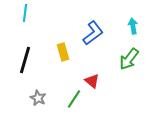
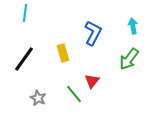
blue L-shape: rotated 25 degrees counterclockwise
yellow rectangle: moved 1 px down
black line: moved 1 px left, 1 px up; rotated 20 degrees clockwise
red triangle: rotated 28 degrees clockwise
green line: moved 5 px up; rotated 72 degrees counterclockwise
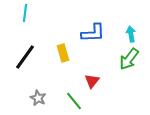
cyan arrow: moved 2 px left, 8 px down
blue L-shape: rotated 60 degrees clockwise
black line: moved 1 px right, 2 px up
green line: moved 7 px down
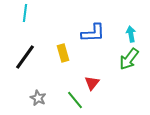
red triangle: moved 2 px down
green line: moved 1 px right, 1 px up
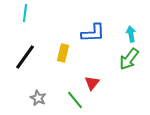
yellow rectangle: rotated 30 degrees clockwise
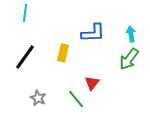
green line: moved 1 px right, 1 px up
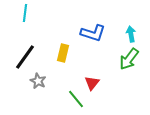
blue L-shape: rotated 20 degrees clockwise
gray star: moved 17 px up
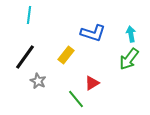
cyan line: moved 4 px right, 2 px down
yellow rectangle: moved 3 px right, 2 px down; rotated 24 degrees clockwise
red triangle: rotated 21 degrees clockwise
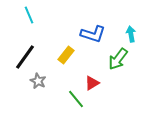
cyan line: rotated 30 degrees counterclockwise
blue L-shape: moved 1 px down
green arrow: moved 11 px left
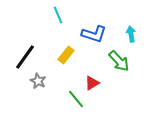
cyan line: moved 29 px right
blue L-shape: moved 1 px right
green arrow: moved 1 px right, 2 px down; rotated 80 degrees counterclockwise
